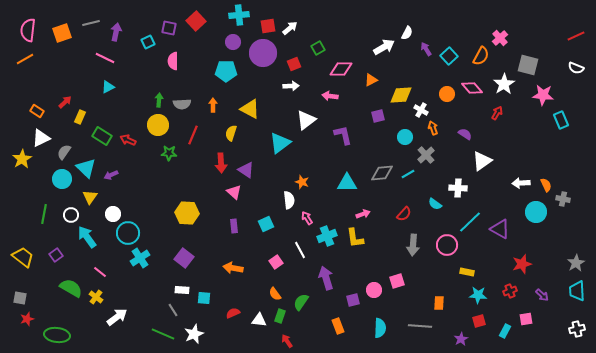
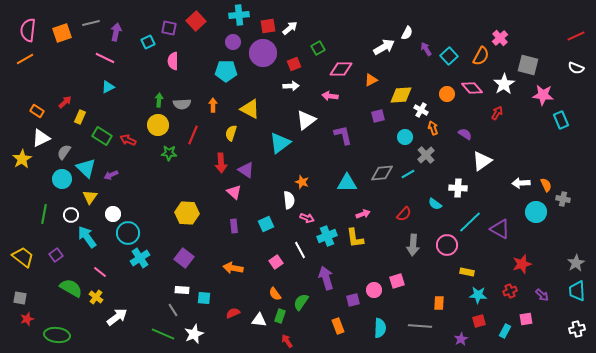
pink arrow at (307, 218): rotated 144 degrees clockwise
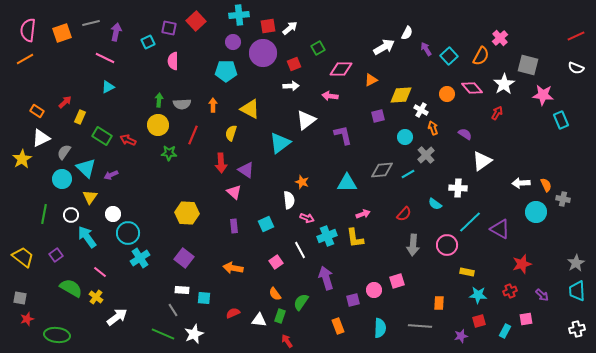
gray diamond at (382, 173): moved 3 px up
purple star at (461, 339): moved 3 px up; rotated 16 degrees clockwise
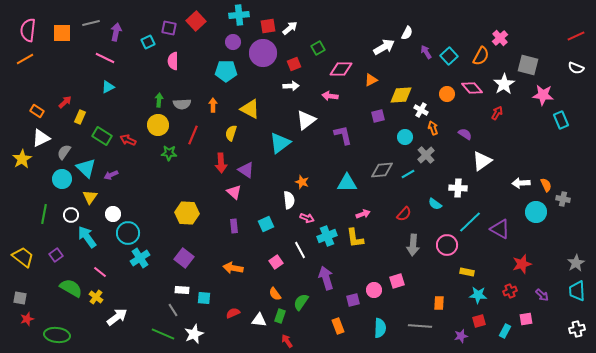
orange square at (62, 33): rotated 18 degrees clockwise
purple arrow at (426, 49): moved 3 px down
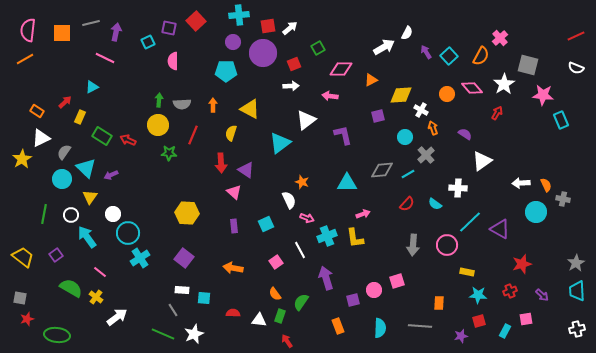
cyan triangle at (108, 87): moved 16 px left
white semicircle at (289, 200): rotated 18 degrees counterclockwise
red semicircle at (404, 214): moved 3 px right, 10 px up
red semicircle at (233, 313): rotated 24 degrees clockwise
